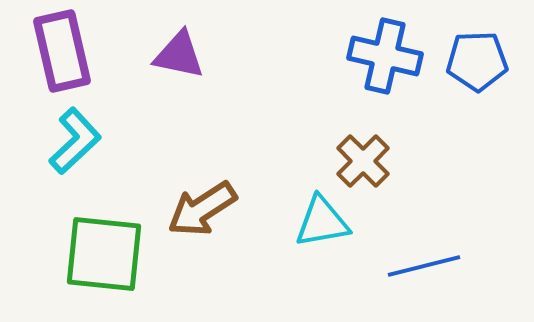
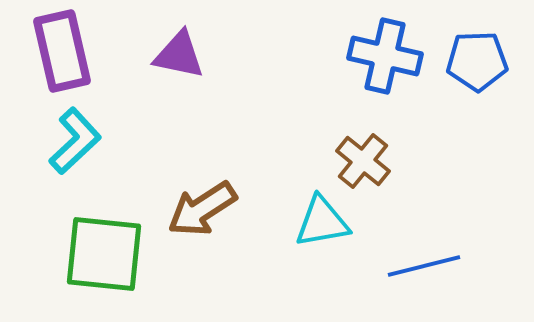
brown cross: rotated 6 degrees counterclockwise
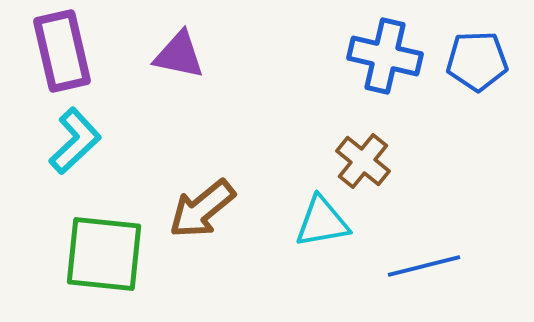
brown arrow: rotated 6 degrees counterclockwise
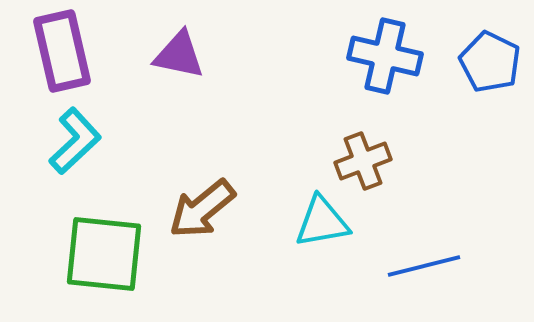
blue pentagon: moved 13 px right, 1 px down; rotated 28 degrees clockwise
brown cross: rotated 30 degrees clockwise
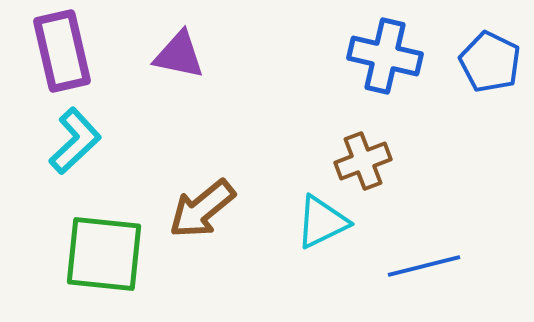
cyan triangle: rotated 16 degrees counterclockwise
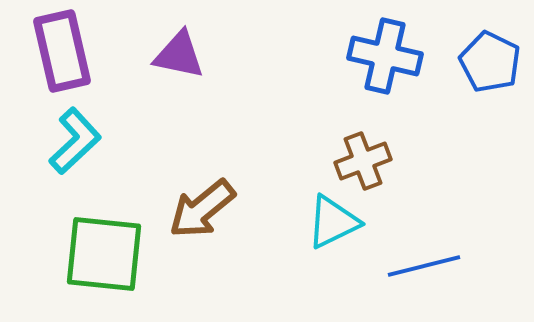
cyan triangle: moved 11 px right
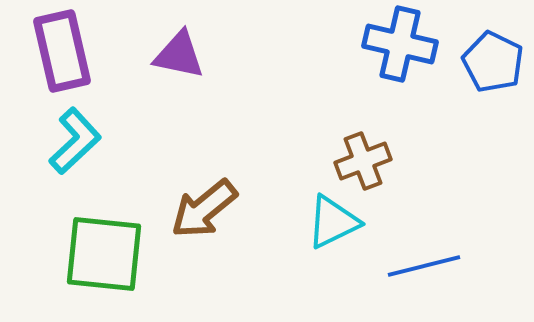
blue cross: moved 15 px right, 12 px up
blue pentagon: moved 3 px right
brown arrow: moved 2 px right
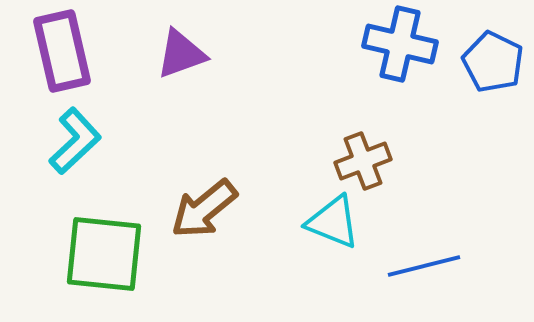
purple triangle: moved 2 px right, 1 px up; rotated 32 degrees counterclockwise
cyan triangle: rotated 48 degrees clockwise
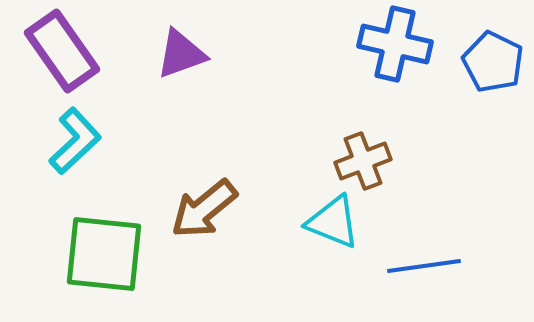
blue cross: moved 5 px left
purple rectangle: rotated 22 degrees counterclockwise
blue line: rotated 6 degrees clockwise
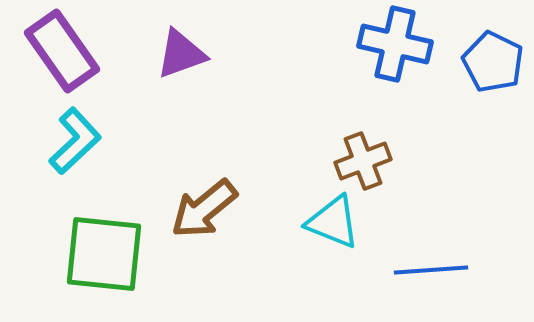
blue line: moved 7 px right, 4 px down; rotated 4 degrees clockwise
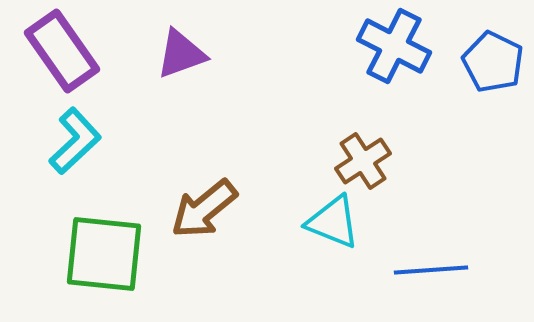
blue cross: moved 1 px left, 2 px down; rotated 14 degrees clockwise
brown cross: rotated 12 degrees counterclockwise
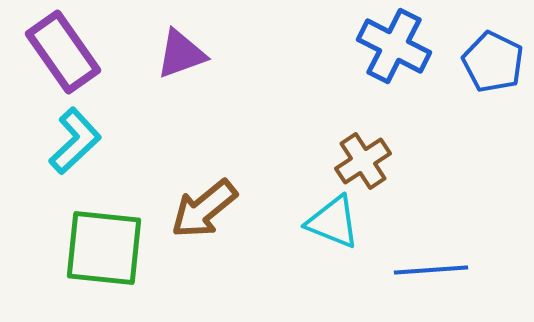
purple rectangle: moved 1 px right, 1 px down
green square: moved 6 px up
